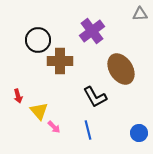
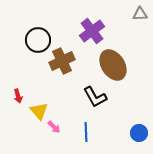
brown cross: moved 2 px right; rotated 25 degrees counterclockwise
brown ellipse: moved 8 px left, 4 px up
blue line: moved 2 px left, 2 px down; rotated 12 degrees clockwise
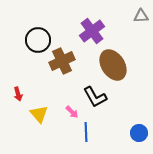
gray triangle: moved 1 px right, 2 px down
red arrow: moved 2 px up
yellow triangle: moved 3 px down
pink arrow: moved 18 px right, 15 px up
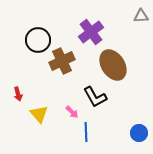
purple cross: moved 1 px left, 1 px down
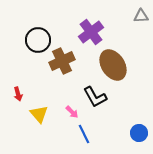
blue line: moved 2 px left, 2 px down; rotated 24 degrees counterclockwise
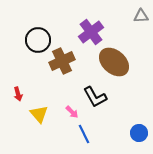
brown ellipse: moved 1 px right, 3 px up; rotated 16 degrees counterclockwise
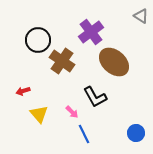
gray triangle: rotated 35 degrees clockwise
brown cross: rotated 30 degrees counterclockwise
red arrow: moved 5 px right, 3 px up; rotated 88 degrees clockwise
blue circle: moved 3 px left
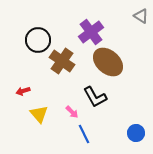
brown ellipse: moved 6 px left
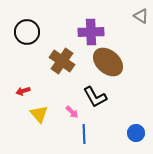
purple cross: rotated 35 degrees clockwise
black circle: moved 11 px left, 8 px up
blue line: rotated 24 degrees clockwise
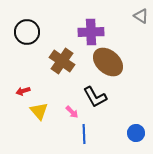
yellow triangle: moved 3 px up
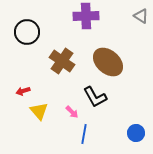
purple cross: moved 5 px left, 16 px up
blue line: rotated 12 degrees clockwise
